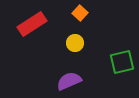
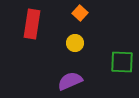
red rectangle: rotated 48 degrees counterclockwise
green square: rotated 15 degrees clockwise
purple semicircle: moved 1 px right
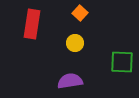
purple semicircle: rotated 15 degrees clockwise
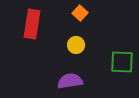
yellow circle: moved 1 px right, 2 px down
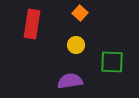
green square: moved 10 px left
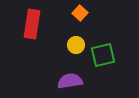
green square: moved 9 px left, 7 px up; rotated 15 degrees counterclockwise
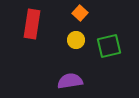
yellow circle: moved 5 px up
green square: moved 6 px right, 9 px up
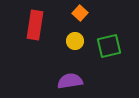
red rectangle: moved 3 px right, 1 px down
yellow circle: moved 1 px left, 1 px down
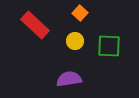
red rectangle: rotated 56 degrees counterclockwise
green square: rotated 15 degrees clockwise
purple semicircle: moved 1 px left, 2 px up
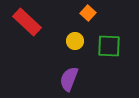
orange square: moved 8 px right
red rectangle: moved 8 px left, 3 px up
purple semicircle: rotated 60 degrees counterclockwise
